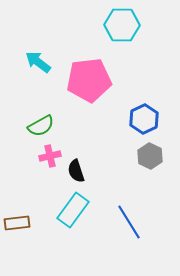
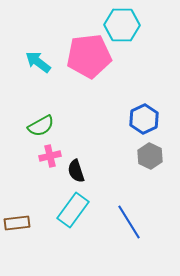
pink pentagon: moved 24 px up
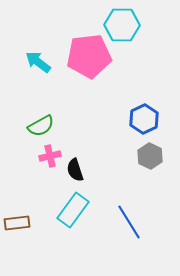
black semicircle: moved 1 px left, 1 px up
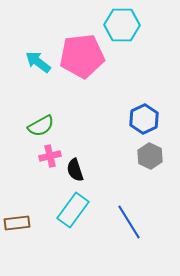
pink pentagon: moved 7 px left
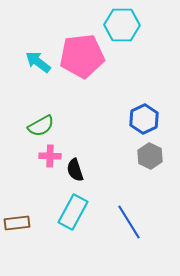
pink cross: rotated 15 degrees clockwise
cyan rectangle: moved 2 px down; rotated 8 degrees counterclockwise
